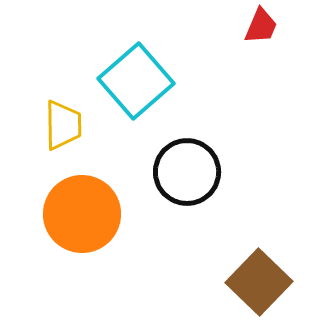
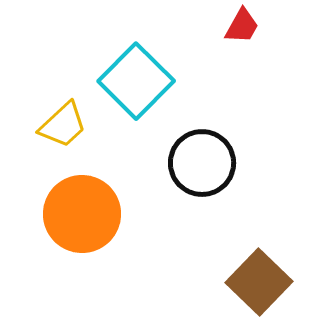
red trapezoid: moved 19 px left; rotated 6 degrees clockwise
cyan square: rotated 4 degrees counterclockwise
yellow trapezoid: rotated 48 degrees clockwise
black circle: moved 15 px right, 9 px up
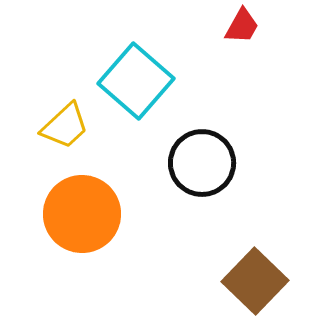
cyan square: rotated 4 degrees counterclockwise
yellow trapezoid: moved 2 px right, 1 px down
brown square: moved 4 px left, 1 px up
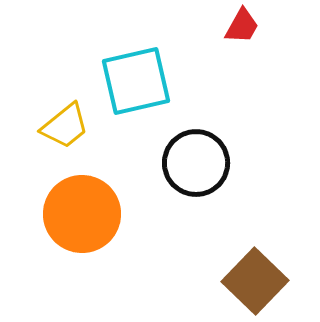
cyan square: rotated 36 degrees clockwise
yellow trapezoid: rotated 4 degrees clockwise
black circle: moved 6 px left
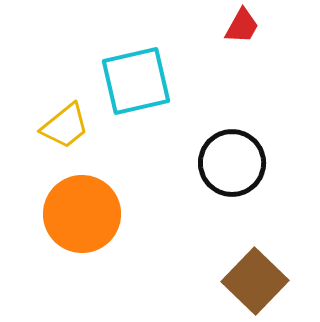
black circle: moved 36 px right
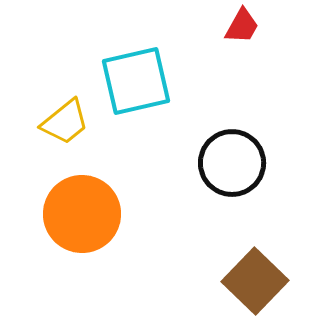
yellow trapezoid: moved 4 px up
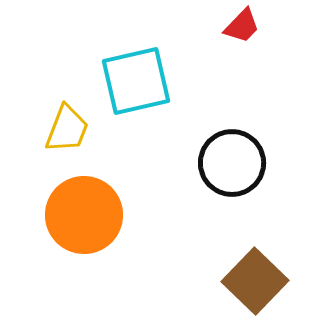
red trapezoid: rotated 15 degrees clockwise
yellow trapezoid: moved 2 px right, 7 px down; rotated 30 degrees counterclockwise
orange circle: moved 2 px right, 1 px down
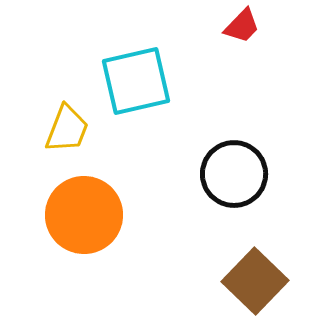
black circle: moved 2 px right, 11 px down
